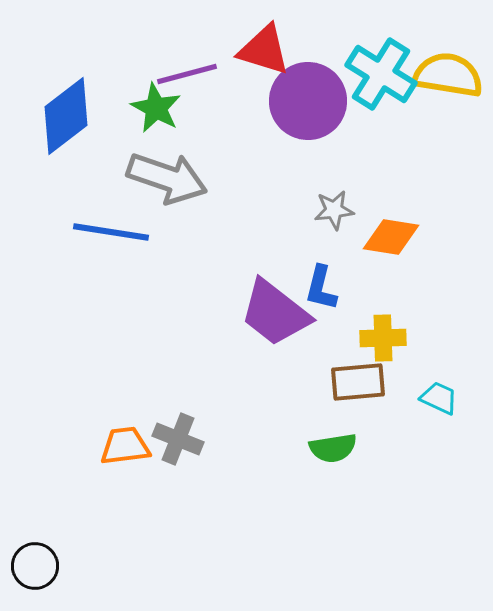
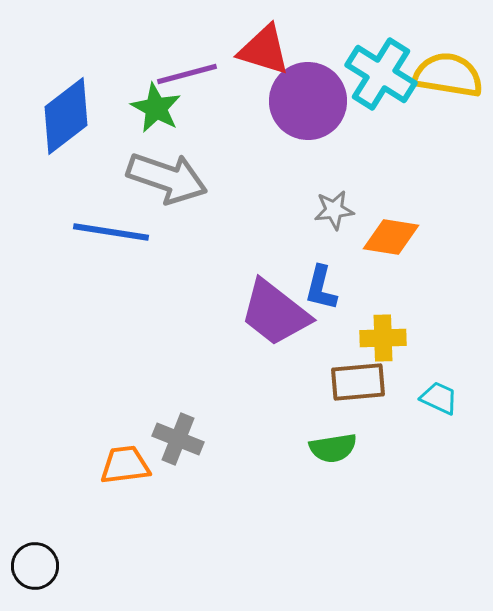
orange trapezoid: moved 19 px down
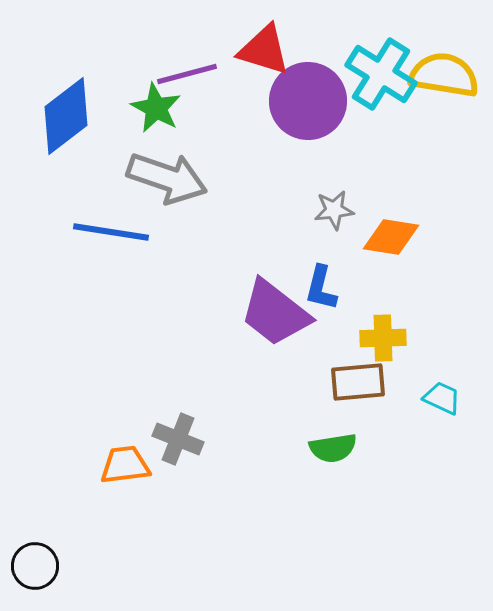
yellow semicircle: moved 4 px left
cyan trapezoid: moved 3 px right
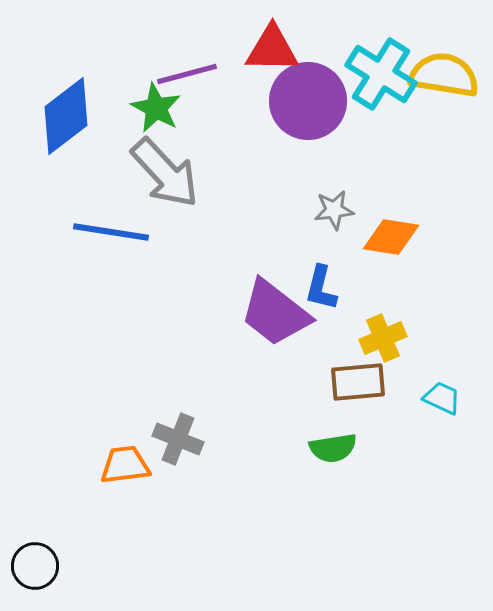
red triangle: moved 8 px right, 1 px up; rotated 16 degrees counterclockwise
gray arrow: moved 2 px left, 5 px up; rotated 28 degrees clockwise
yellow cross: rotated 21 degrees counterclockwise
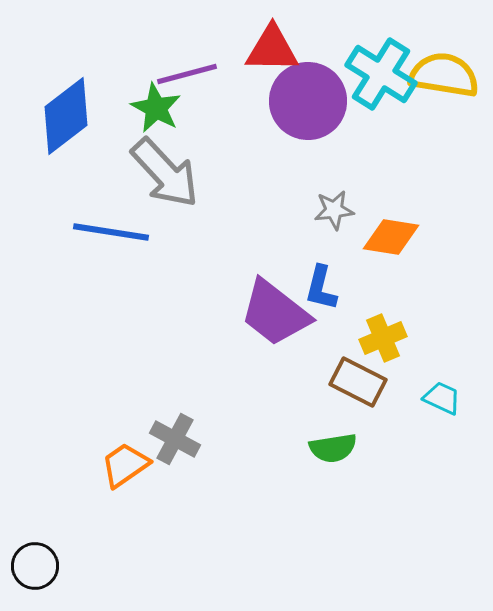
brown rectangle: rotated 32 degrees clockwise
gray cross: moved 3 px left; rotated 6 degrees clockwise
orange trapezoid: rotated 28 degrees counterclockwise
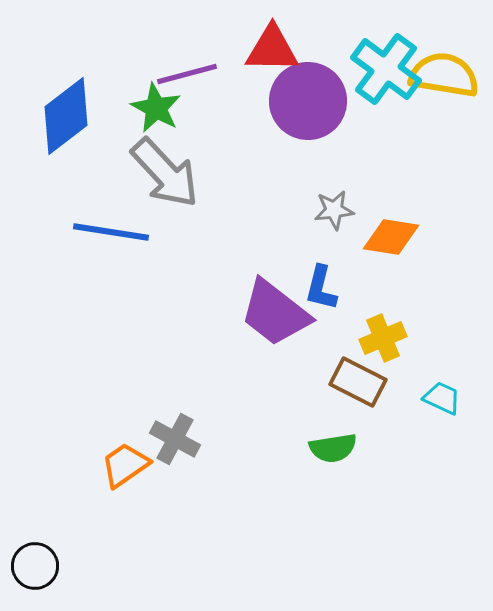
cyan cross: moved 5 px right, 5 px up; rotated 4 degrees clockwise
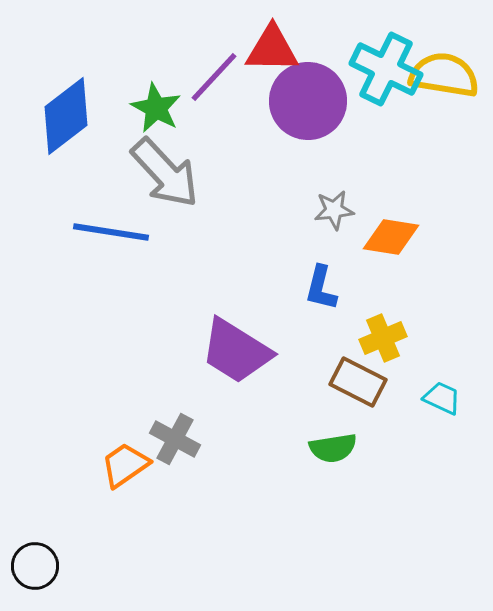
cyan cross: rotated 10 degrees counterclockwise
purple line: moved 27 px right, 3 px down; rotated 32 degrees counterclockwise
purple trapezoid: moved 39 px left, 38 px down; rotated 6 degrees counterclockwise
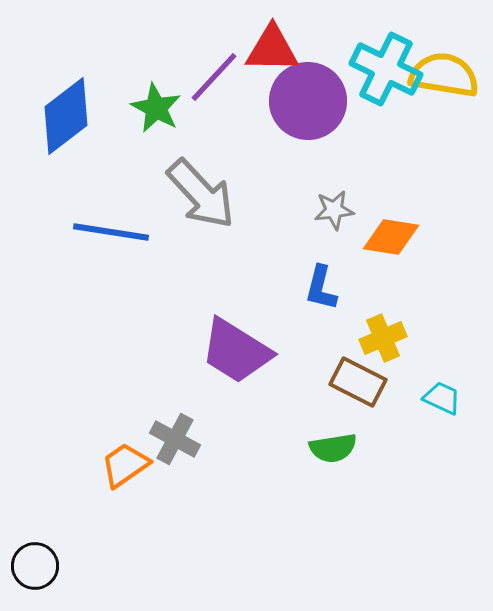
gray arrow: moved 36 px right, 21 px down
